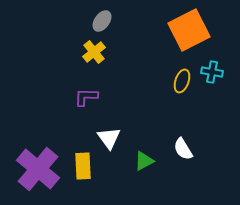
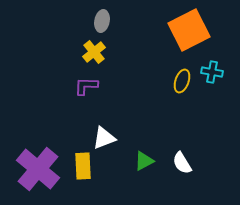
gray ellipse: rotated 25 degrees counterclockwise
purple L-shape: moved 11 px up
white triangle: moved 5 px left; rotated 45 degrees clockwise
white semicircle: moved 1 px left, 14 px down
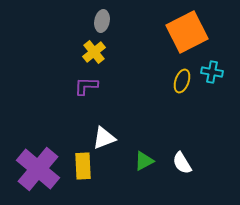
orange square: moved 2 px left, 2 px down
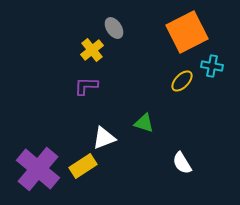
gray ellipse: moved 12 px right, 7 px down; rotated 45 degrees counterclockwise
yellow cross: moved 2 px left, 2 px up
cyan cross: moved 6 px up
yellow ellipse: rotated 25 degrees clockwise
green triangle: moved 38 px up; rotated 45 degrees clockwise
yellow rectangle: rotated 60 degrees clockwise
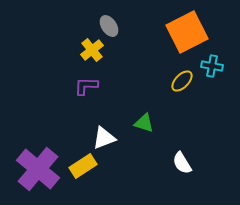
gray ellipse: moved 5 px left, 2 px up
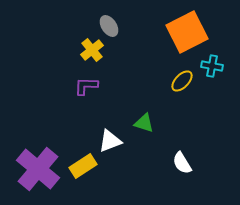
white triangle: moved 6 px right, 3 px down
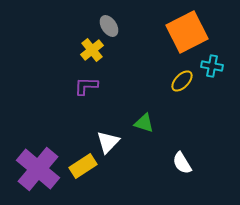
white triangle: moved 2 px left, 1 px down; rotated 25 degrees counterclockwise
